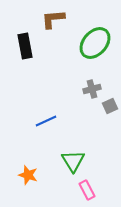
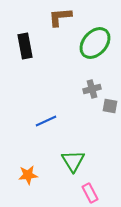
brown L-shape: moved 7 px right, 2 px up
gray square: rotated 35 degrees clockwise
orange star: rotated 24 degrees counterclockwise
pink rectangle: moved 3 px right, 3 px down
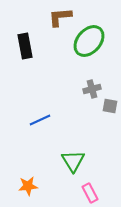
green ellipse: moved 6 px left, 2 px up
blue line: moved 6 px left, 1 px up
orange star: moved 11 px down
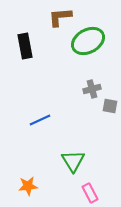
green ellipse: moved 1 px left; rotated 20 degrees clockwise
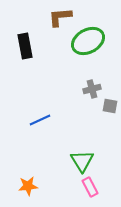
green triangle: moved 9 px right
pink rectangle: moved 6 px up
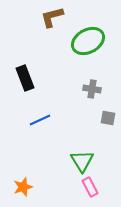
brown L-shape: moved 8 px left; rotated 10 degrees counterclockwise
black rectangle: moved 32 px down; rotated 10 degrees counterclockwise
gray cross: rotated 24 degrees clockwise
gray square: moved 2 px left, 12 px down
orange star: moved 5 px left, 1 px down; rotated 12 degrees counterclockwise
